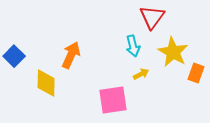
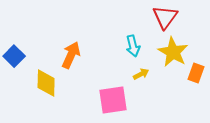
red triangle: moved 13 px right
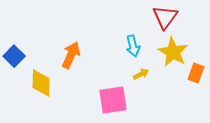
yellow diamond: moved 5 px left
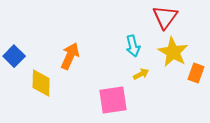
orange arrow: moved 1 px left, 1 px down
